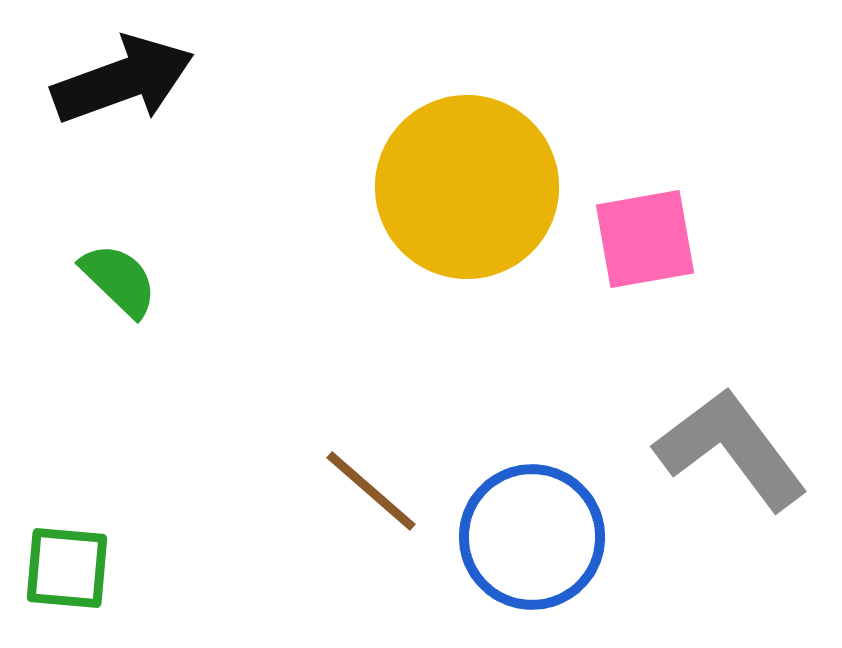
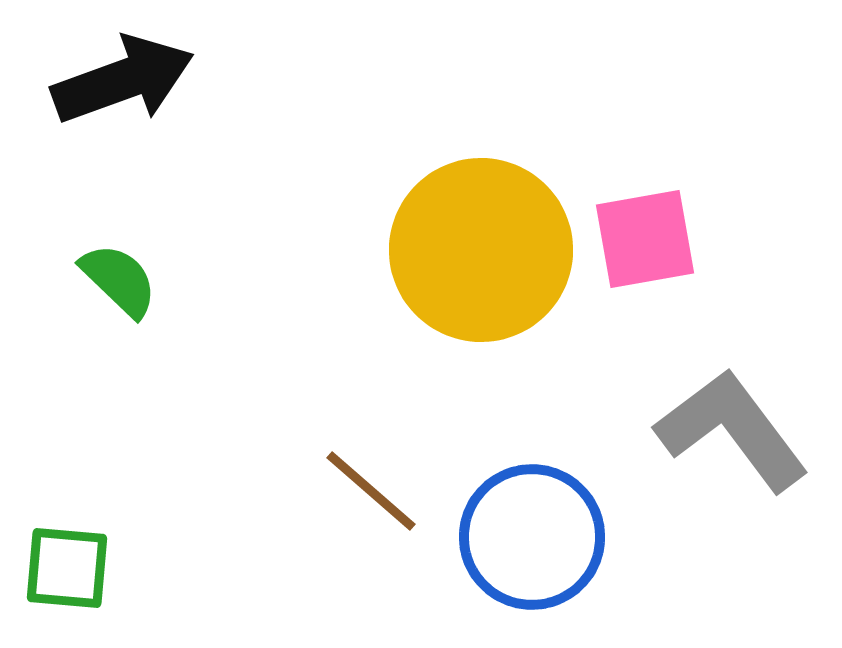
yellow circle: moved 14 px right, 63 px down
gray L-shape: moved 1 px right, 19 px up
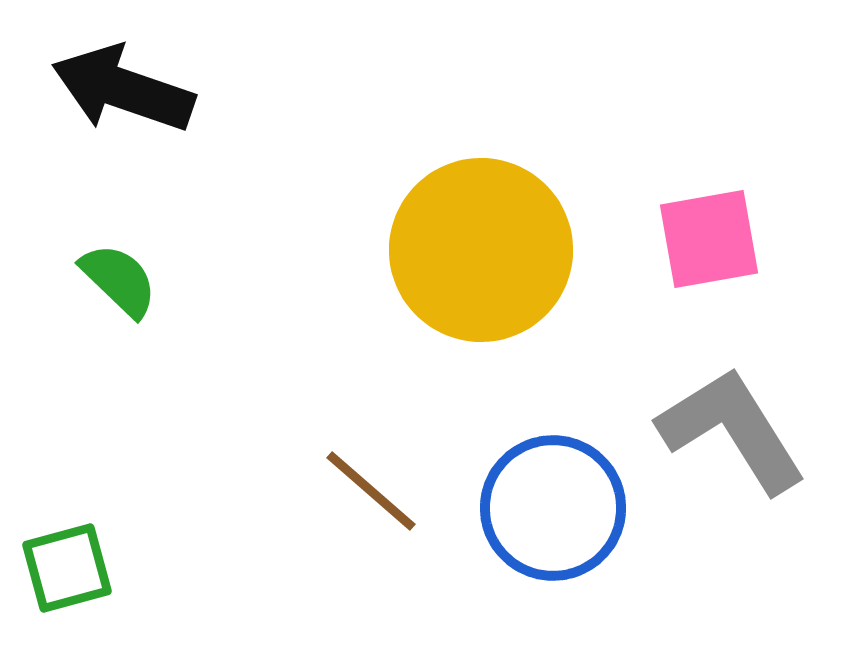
black arrow: moved 9 px down; rotated 141 degrees counterclockwise
pink square: moved 64 px right
gray L-shape: rotated 5 degrees clockwise
blue circle: moved 21 px right, 29 px up
green square: rotated 20 degrees counterclockwise
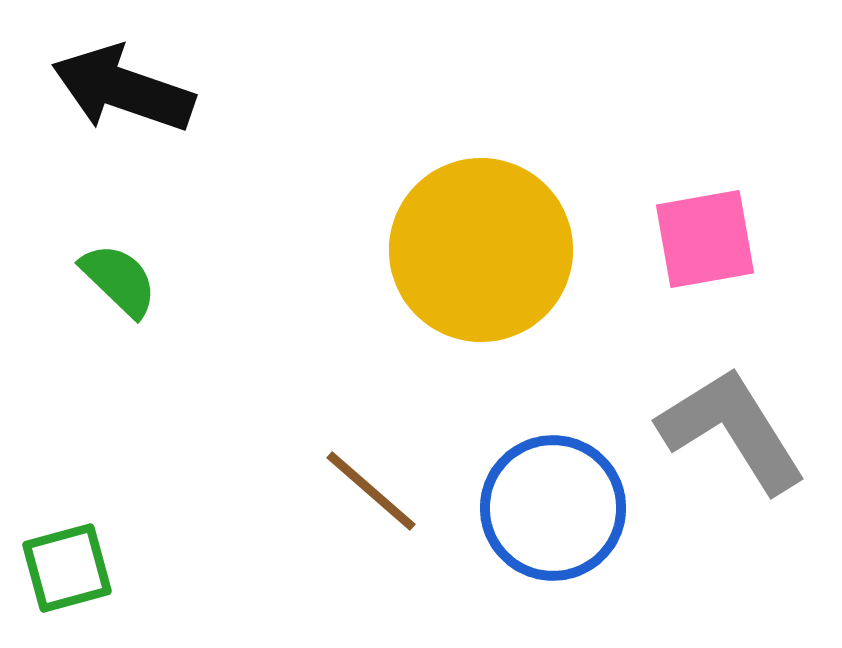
pink square: moved 4 px left
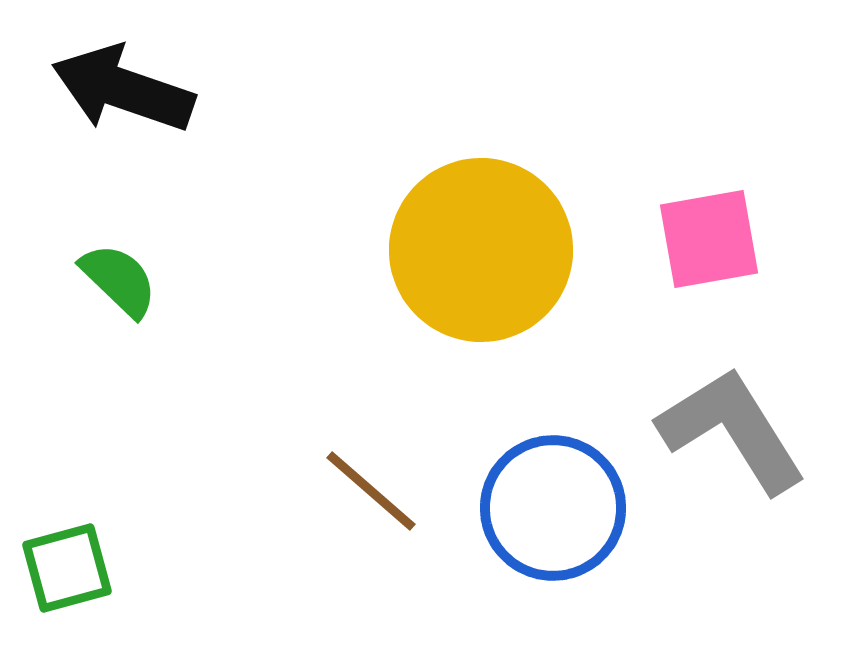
pink square: moved 4 px right
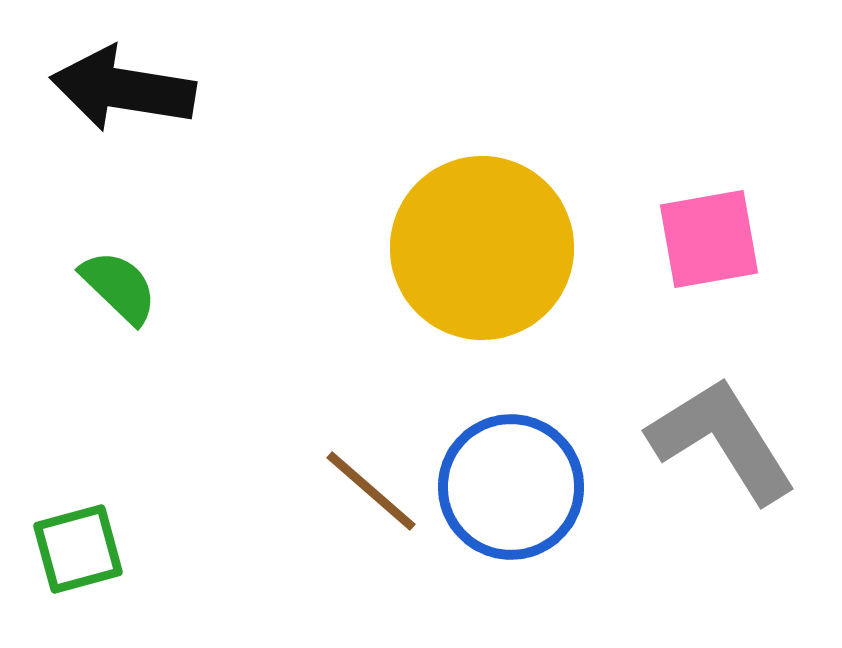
black arrow: rotated 10 degrees counterclockwise
yellow circle: moved 1 px right, 2 px up
green semicircle: moved 7 px down
gray L-shape: moved 10 px left, 10 px down
blue circle: moved 42 px left, 21 px up
green square: moved 11 px right, 19 px up
